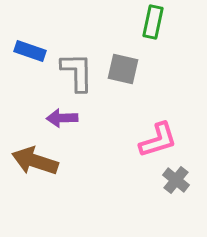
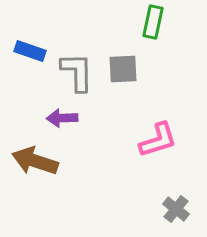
gray square: rotated 16 degrees counterclockwise
gray cross: moved 29 px down
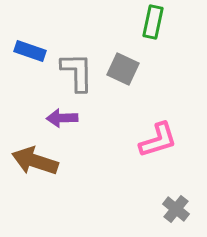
gray square: rotated 28 degrees clockwise
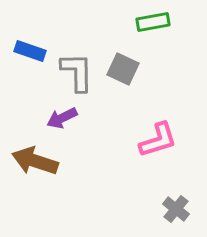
green rectangle: rotated 68 degrees clockwise
purple arrow: rotated 24 degrees counterclockwise
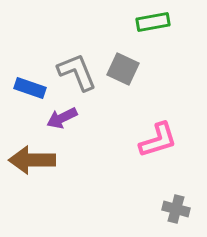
blue rectangle: moved 37 px down
gray L-shape: rotated 21 degrees counterclockwise
brown arrow: moved 3 px left, 1 px up; rotated 18 degrees counterclockwise
gray cross: rotated 24 degrees counterclockwise
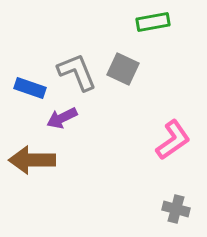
pink L-shape: moved 15 px right; rotated 18 degrees counterclockwise
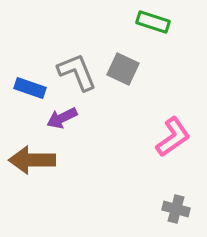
green rectangle: rotated 28 degrees clockwise
pink L-shape: moved 3 px up
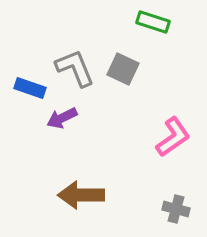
gray L-shape: moved 2 px left, 4 px up
brown arrow: moved 49 px right, 35 px down
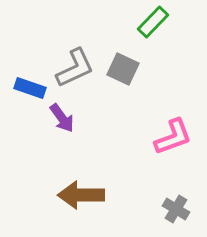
green rectangle: rotated 64 degrees counterclockwise
gray L-shape: rotated 87 degrees clockwise
purple arrow: rotated 100 degrees counterclockwise
pink L-shape: rotated 15 degrees clockwise
gray cross: rotated 16 degrees clockwise
